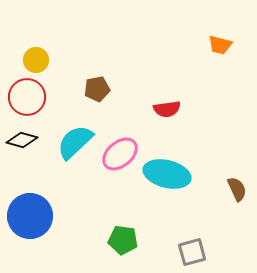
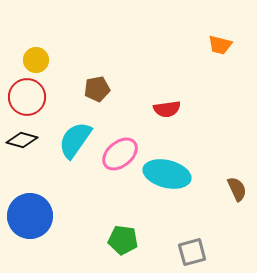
cyan semicircle: moved 2 px up; rotated 12 degrees counterclockwise
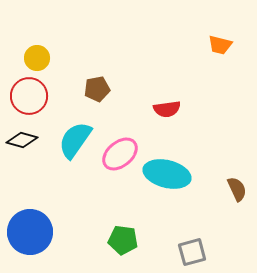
yellow circle: moved 1 px right, 2 px up
red circle: moved 2 px right, 1 px up
blue circle: moved 16 px down
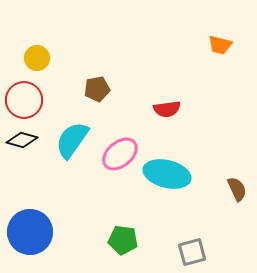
red circle: moved 5 px left, 4 px down
cyan semicircle: moved 3 px left
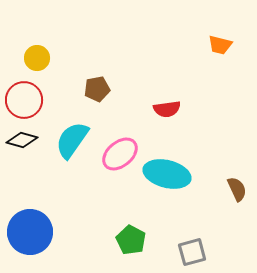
green pentagon: moved 8 px right; rotated 20 degrees clockwise
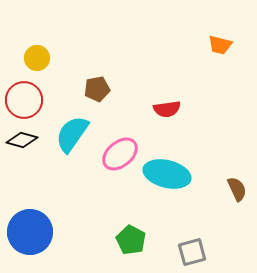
cyan semicircle: moved 6 px up
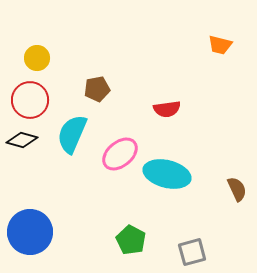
red circle: moved 6 px right
cyan semicircle: rotated 12 degrees counterclockwise
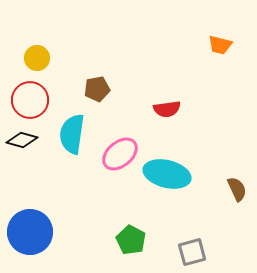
cyan semicircle: rotated 15 degrees counterclockwise
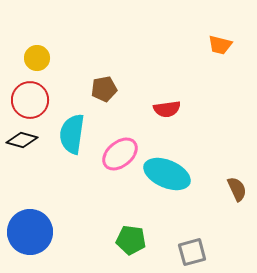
brown pentagon: moved 7 px right
cyan ellipse: rotated 9 degrees clockwise
green pentagon: rotated 20 degrees counterclockwise
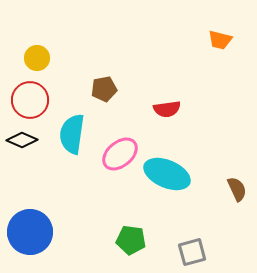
orange trapezoid: moved 5 px up
black diamond: rotated 8 degrees clockwise
